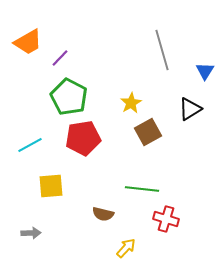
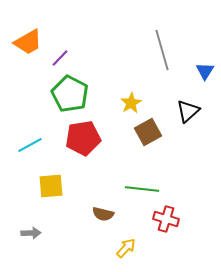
green pentagon: moved 1 px right, 3 px up
black triangle: moved 2 px left, 2 px down; rotated 10 degrees counterclockwise
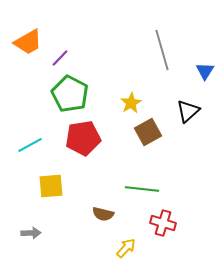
red cross: moved 3 px left, 4 px down
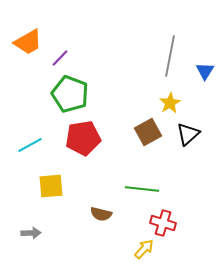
gray line: moved 8 px right, 6 px down; rotated 27 degrees clockwise
green pentagon: rotated 6 degrees counterclockwise
yellow star: moved 39 px right
black triangle: moved 23 px down
brown semicircle: moved 2 px left
yellow arrow: moved 18 px right, 1 px down
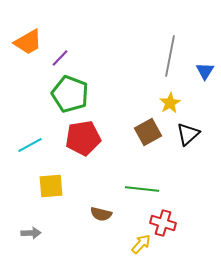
yellow arrow: moved 3 px left, 5 px up
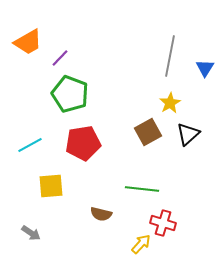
blue triangle: moved 3 px up
red pentagon: moved 5 px down
gray arrow: rotated 36 degrees clockwise
